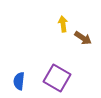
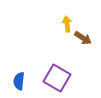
yellow arrow: moved 4 px right
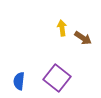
yellow arrow: moved 5 px left, 4 px down
purple square: rotated 8 degrees clockwise
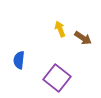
yellow arrow: moved 2 px left, 1 px down; rotated 14 degrees counterclockwise
blue semicircle: moved 21 px up
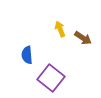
blue semicircle: moved 8 px right, 5 px up; rotated 12 degrees counterclockwise
purple square: moved 6 px left
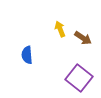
purple square: moved 28 px right
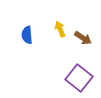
blue semicircle: moved 20 px up
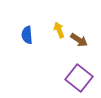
yellow arrow: moved 1 px left, 1 px down
brown arrow: moved 4 px left, 2 px down
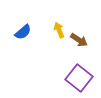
blue semicircle: moved 4 px left, 3 px up; rotated 126 degrees counterclockwise
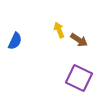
blue semicircle: moved 8 px left, 9 px down; rotated 24 degrees counterclockwise
purple square: rotated 12 degrees counterclockwise
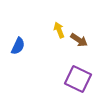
blue semicircle: moved 3 px right, 5 px down
purple square: moved 1 px left, 1 px down
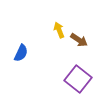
blue semicircle: moved 3 px right, 7 px down
purple square: rotated 12 degrees clockwise
